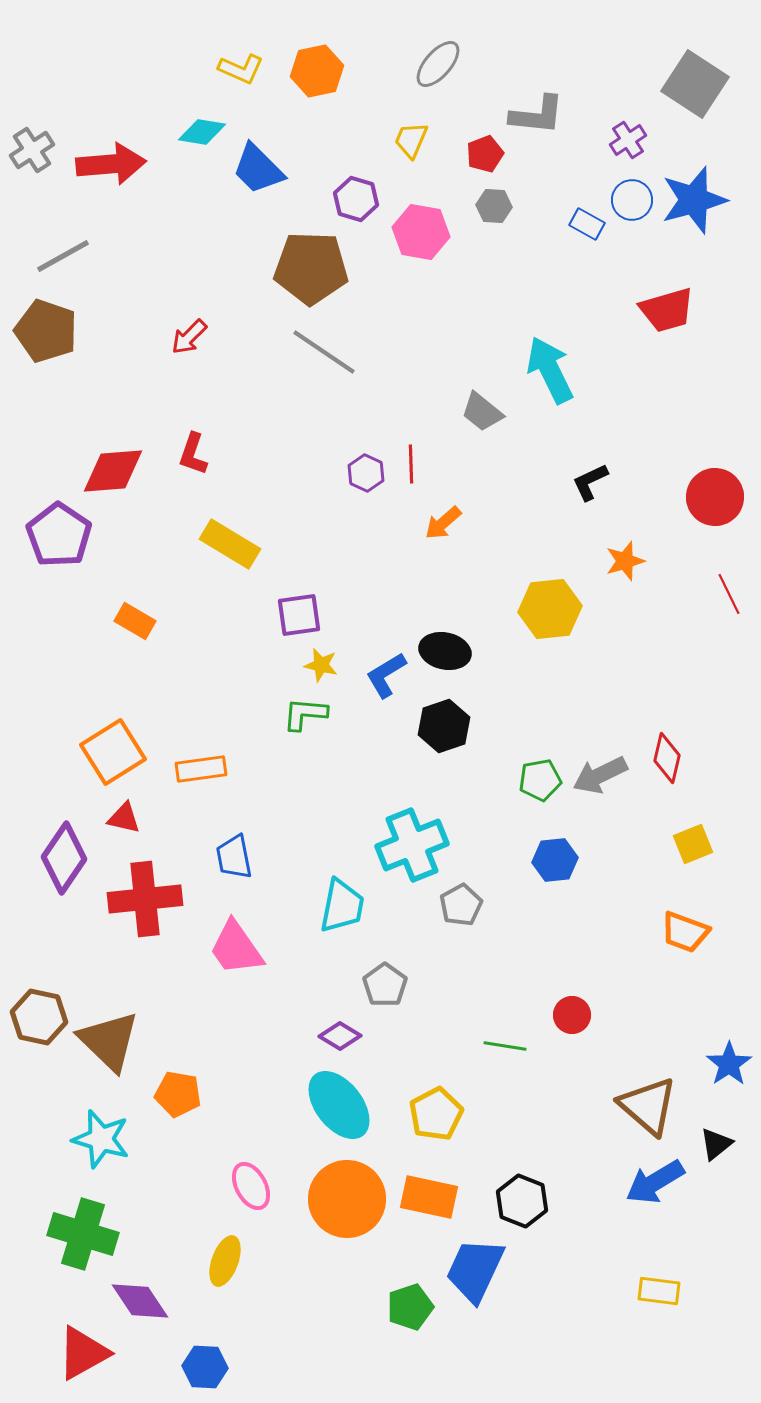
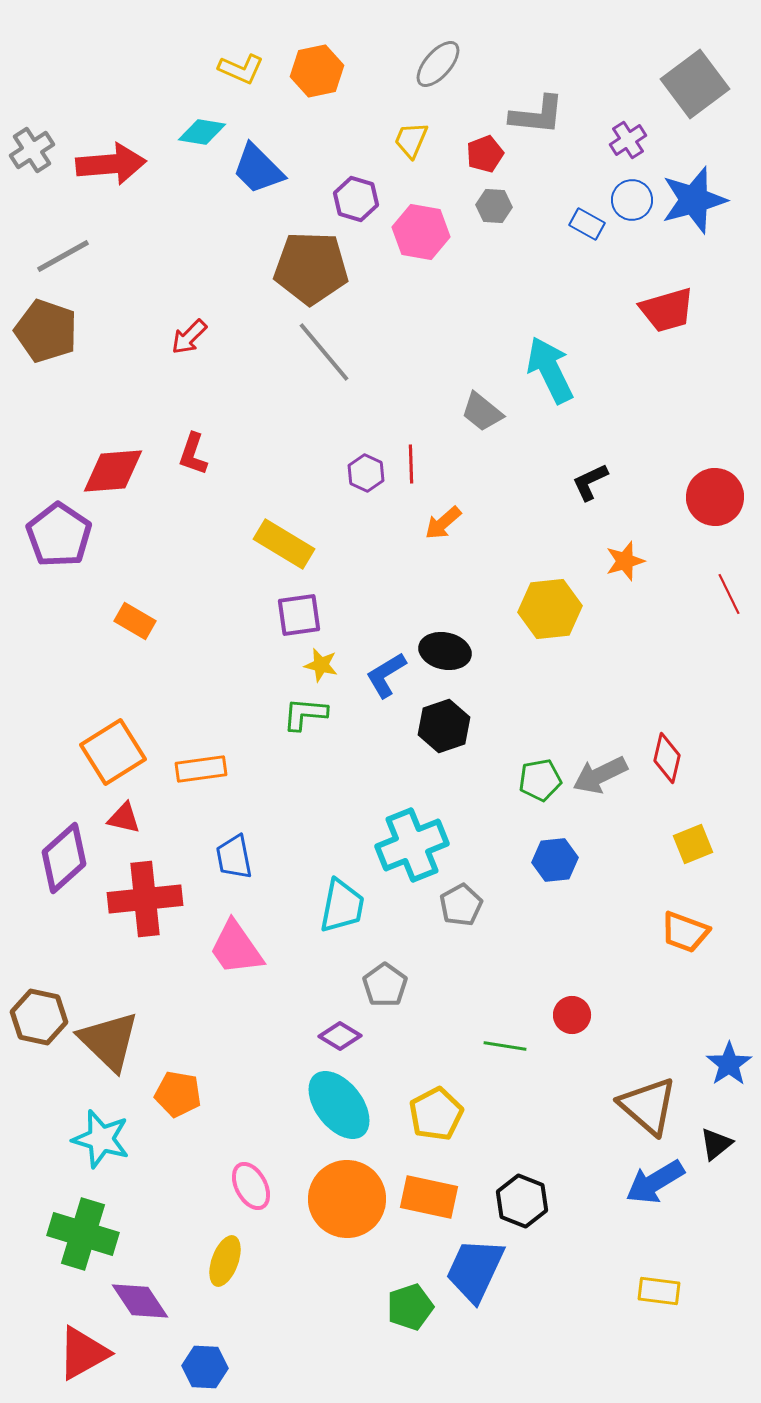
gray square at (695, 84): rotated 20 degrees clockwise
gray line at (324, 352): rotated 16 degrees clockwise
yellow rectangle at (230, 544): moved 54 px right
purple diamond at (64, 858): rotated 14 degrees clockwise
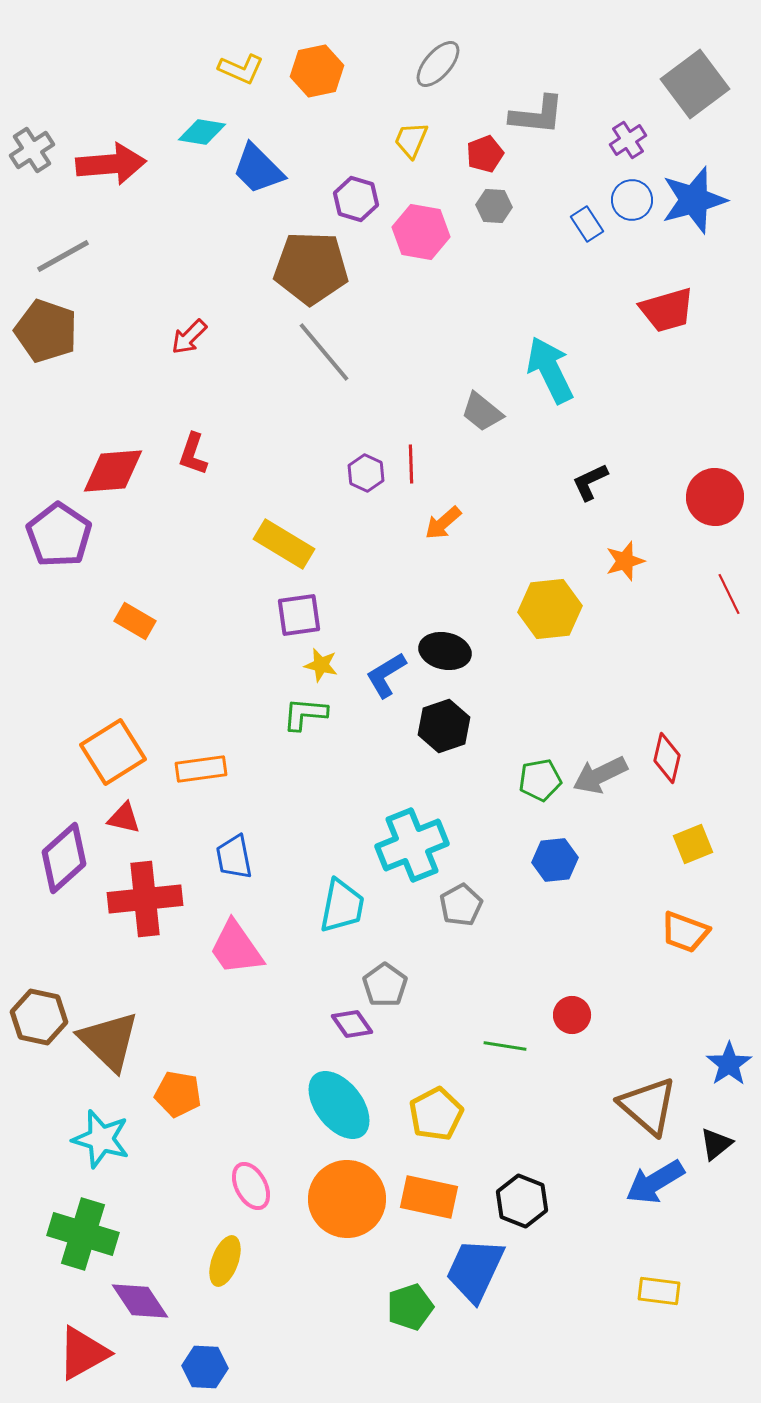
blue rectangle at (587, 224): rotated 28 degrees clockwise
purple diamond at (340, 1036): moved 12 px right, 12 px up; rotated 24 degrees clockwise
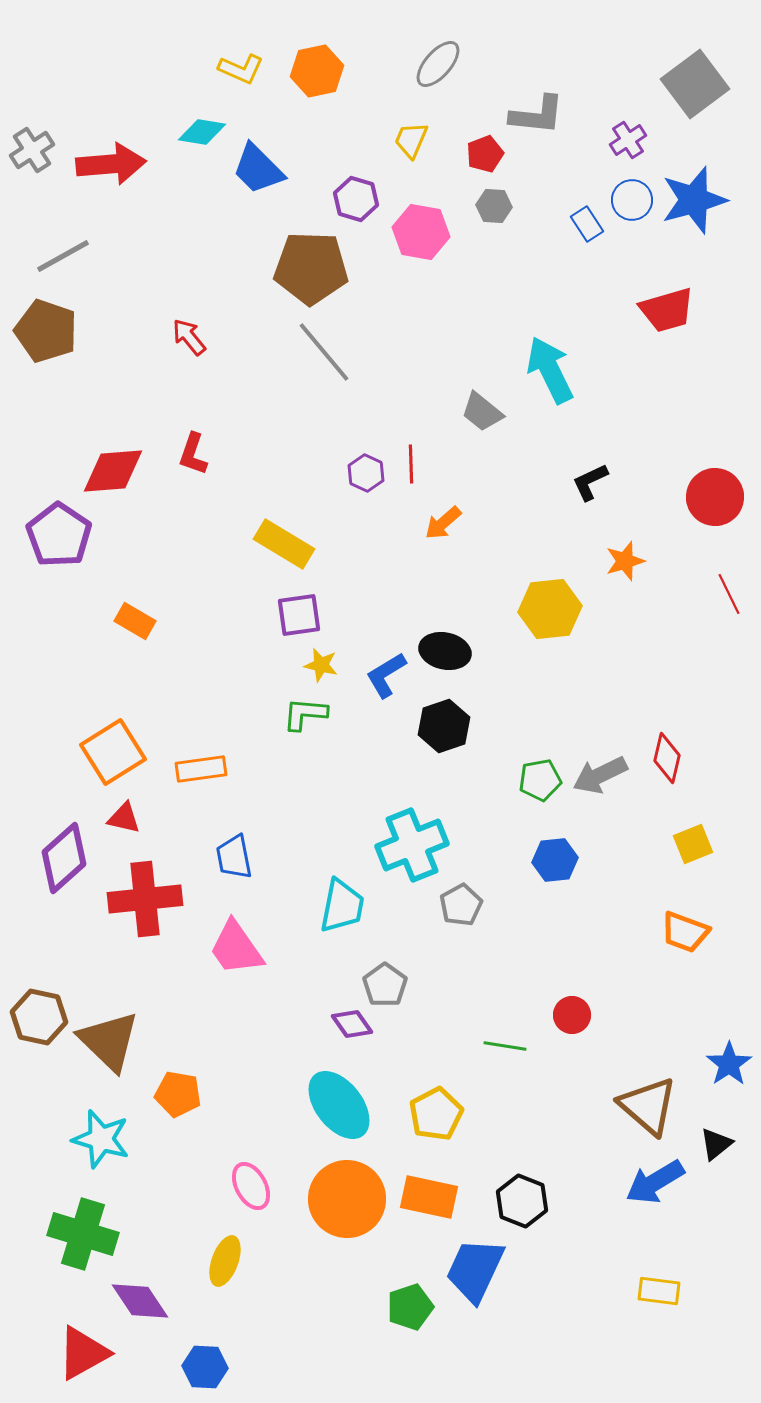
red arrow at (189, 337): rotated 96 degrees clockwise
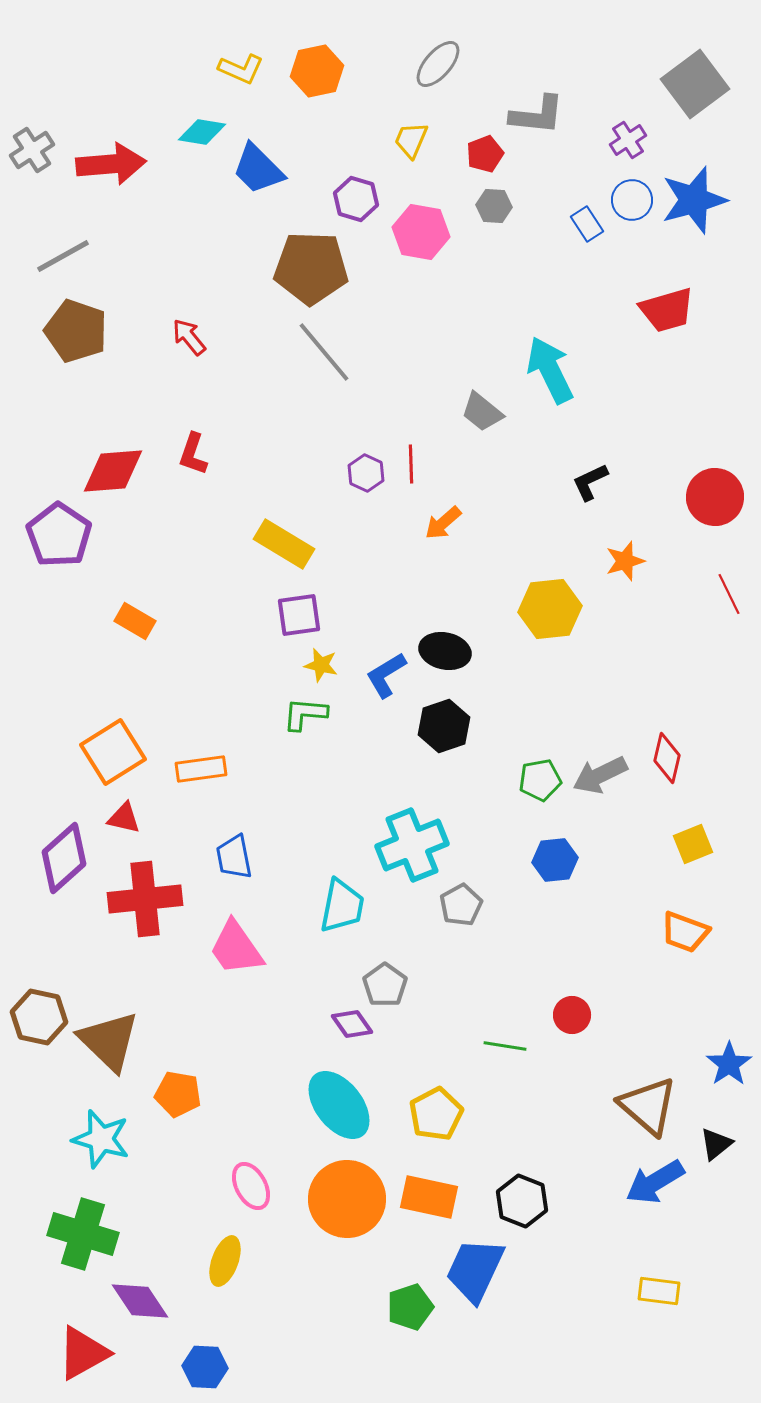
brown pentagon at (46, 331): moved 30 px right
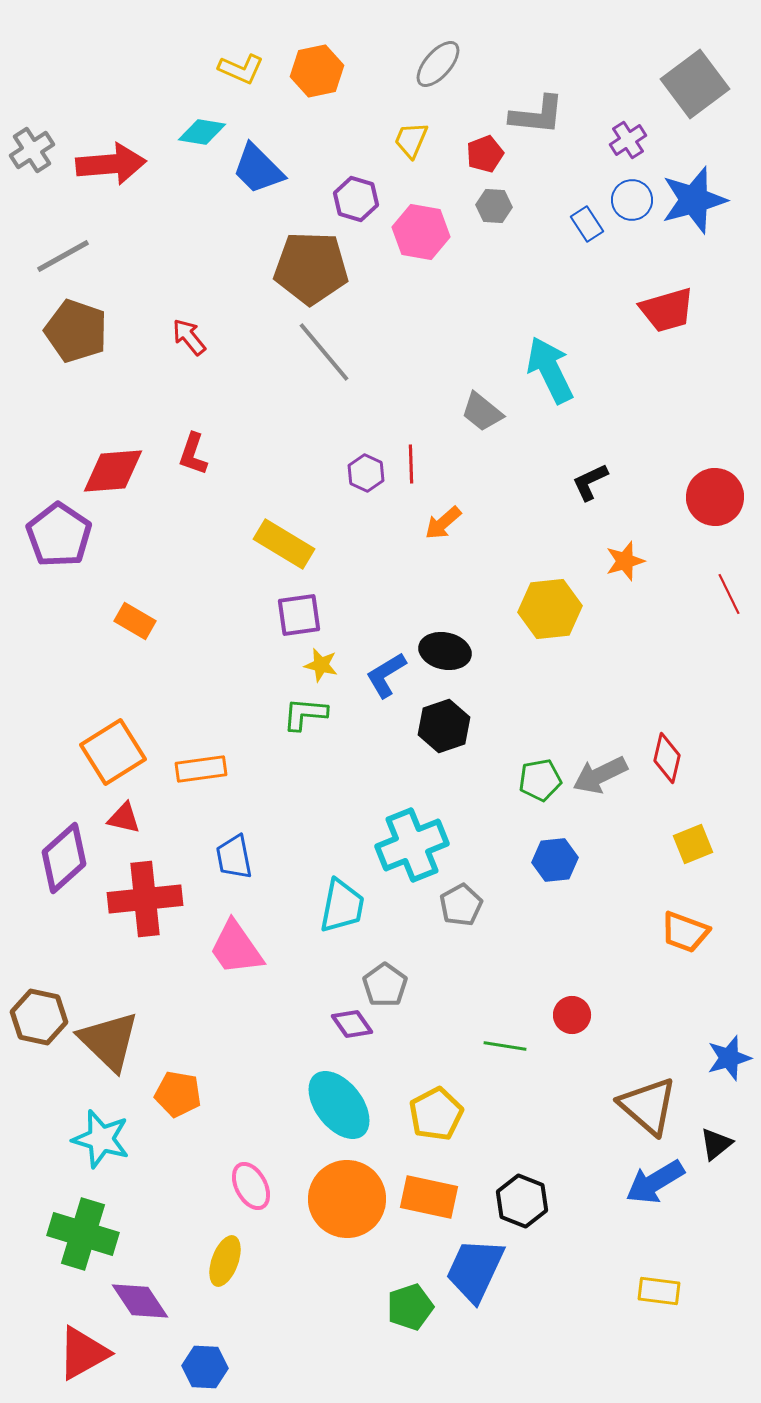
blue star at (729, 1064): moved 6 px up; rotated 18 degrees clockwise
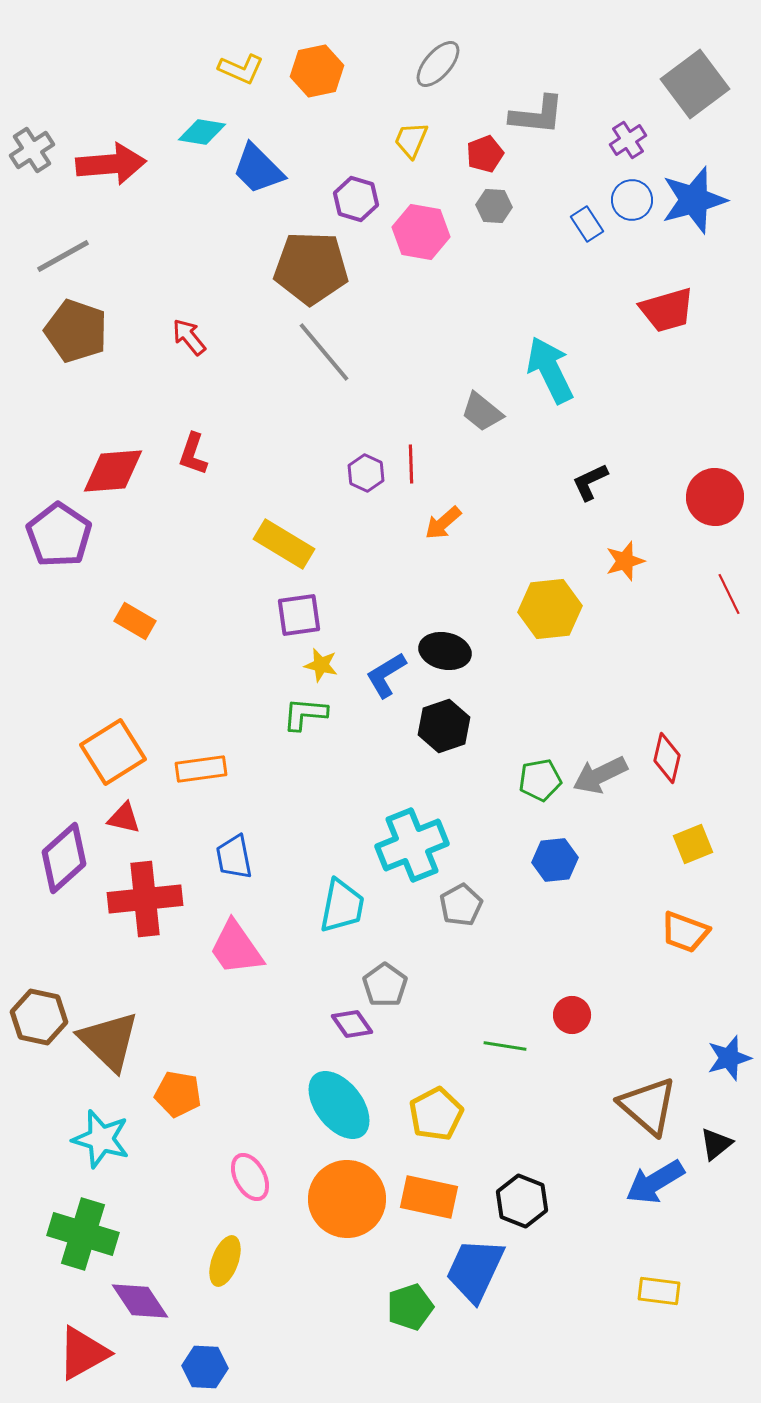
pink ellipse at (251, 1186): moved 1 px left, 9 px up
